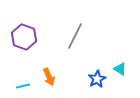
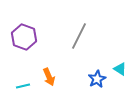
gray line: moved 4 px right
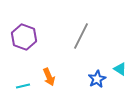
gray line: moved 2 px right
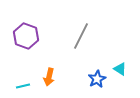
purple hexagon: moved 2 px right, 1 px up
orange arrow: rotated 36 degrees clockwise
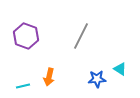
blue star: rotated 24 degrees clockwise
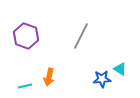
blue star: moved 5 px right
cyan line: moved 2 px right
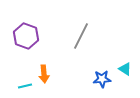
cyan triangle: moved 5 px right
orange arrow: moved 5 px left, 3 px up; rotated 18 degrees counterclockwise
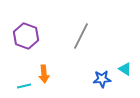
cyan line: moved 1 px left
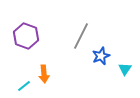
cyan triangle: rotated 32 degrees clockwise
blue star: moved 1 px left, 23 px up; rotated 18 degrees counterclockwise
cyan line: rotated 24 degrees counterclockwise
